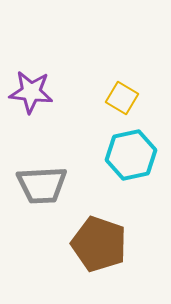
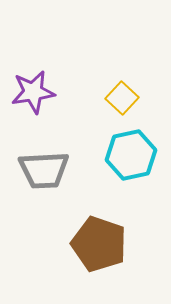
purple star: moved 2 px right; rotated 15 degrees counterclockwise
yellow square: rotated 12 degrees clockwise
gray trapezoid: moved 2 px right, 15 px up
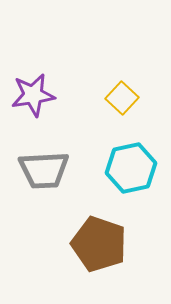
purple star: moved 3 px down
cyan hexagon: moved 13 px down
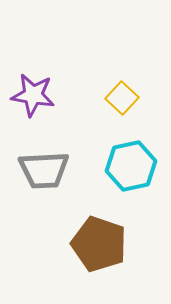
purple star: rotated 18 degrees clockwise
cyan hexagon: moved 2 px up
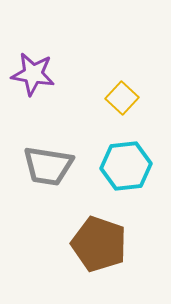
purple star: moved 21 px up
cyan hexagon: moved 5 px left; rotated 6 degrees clockwise
gray trapezoid: moved 4 px right, 4 px up; rotated 12 degrees clockwise
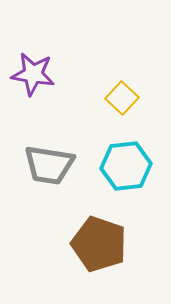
gray trapezoid: moved 1 px right, 1 px up
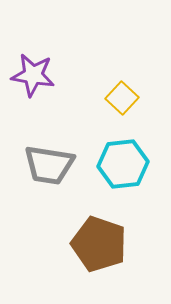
purple star: moved 1 px down
cyan hexagon: moved 3 px left, 2 px up
